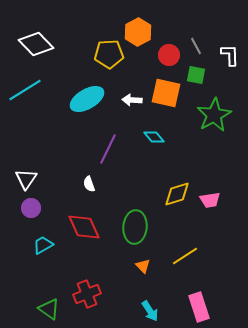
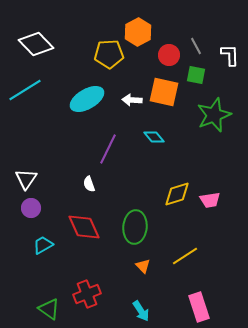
orange square: moved 2 px left, 1 px up
green star: rotated 8 degrees clockwise
cyan arrow: moved 9 px left
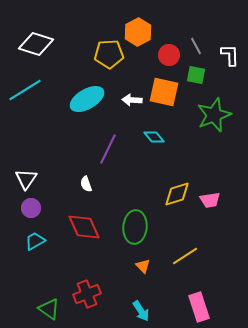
white diamond: rotated 28 degrees counterclockwise
white semicircle: moved 3 px left
cyan trapezoid: moved 8 px left, 4 px up
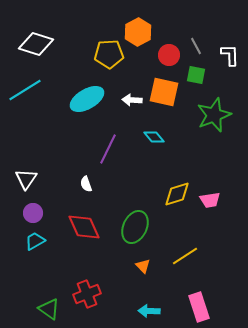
purple circle: moved 2 px right, 5 px down
green ellipse: rotated 20 degrees clockwise
cyan arrow: moved 8 px right; rotated 125 degrees clockwise
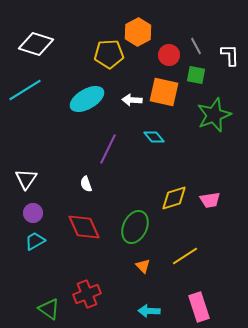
yellow diamond: moved 3 px left, 4 px down
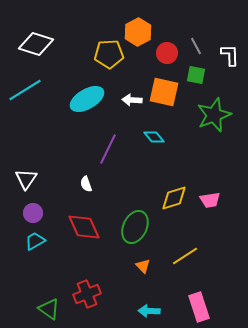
red circle: moved 2 px left, 2 px up
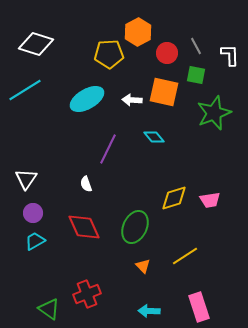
green star: moved 2 px up
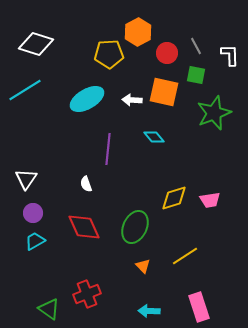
purple line: rotated 20 degrees counterclockwise
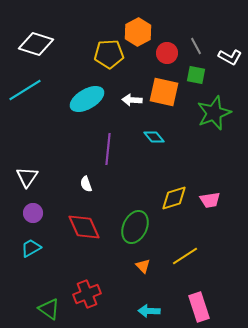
white L-shape: moved 2 px down; rotated 120 degrees clockwise
white triangle: moved 1 px right, 2 px up
cyan trapezoid: moved 4 px left, 7 px down
